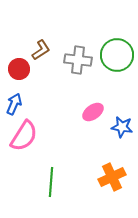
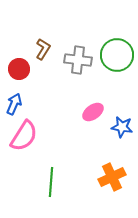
brown L-shape: moved 2 px right, 1 px up; rotated 25 degrees counterclockwise
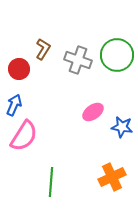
gray cross: rotated 12 degrees clockwise
blue arrow: moved 1 px down
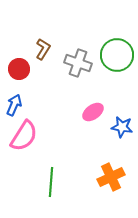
gray cross: moved 3 px down
orange cross: moved 1 px left
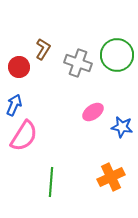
red circle: moved 2 px up
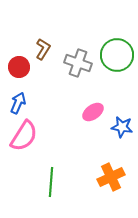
blue arrow: moved 4 px right, 2 px up
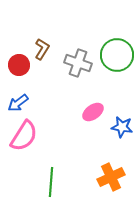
brown L-shape: moved 1 px left
red circle: moved 2 px up
blue arrow: rotated 150 degrees counterclockwise
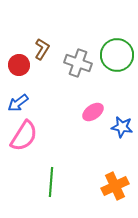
orange cross: moved 4 px right, 9 px down
